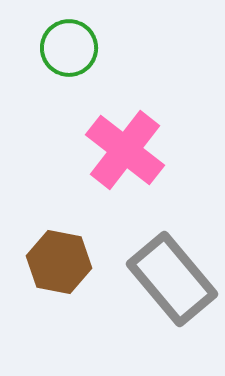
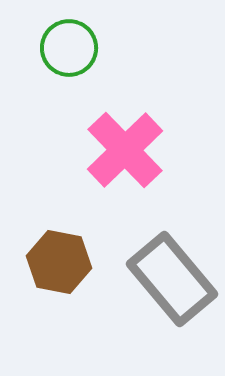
pink cross: rotated 8 degrees clockwise
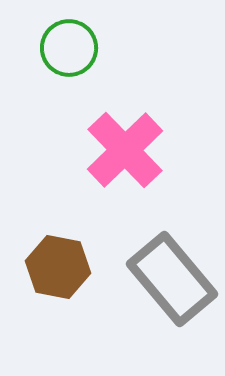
brown hexagon: moved 1 px left, 5 px down
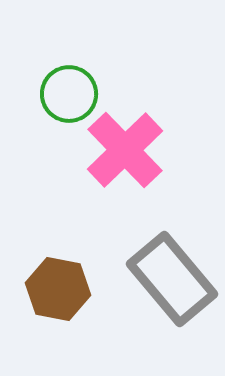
green circle: moved 46 px down
brown hexagon: moved 22 px down
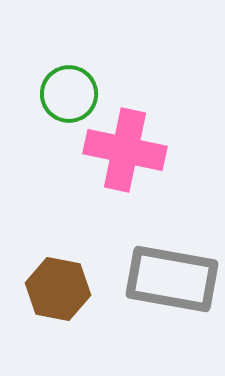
pink cross: rotated 34 degrees counterclockwise
gray rectangle: rotated 40 degrees counterclockwise
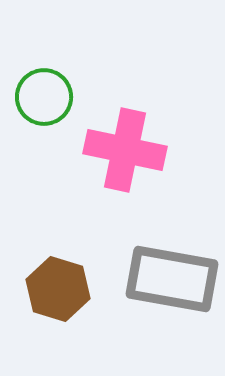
green circle: moved 25 px left, 3 px down
brown hexagon: rotated 6 degrees clockwise
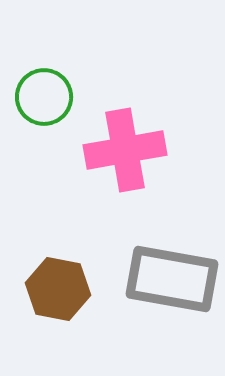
pink cross: rotated 22 degrees counterclockwise
brown hexagon: rotated 6 degrees counterclockwise
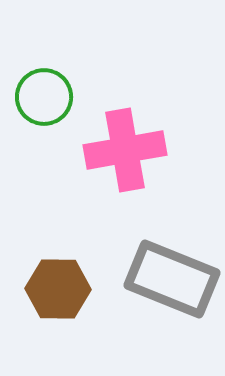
gray rectangle: rotated 12 degrees clockwise
brown hexagon: rotated 10 degrees counterclockwise
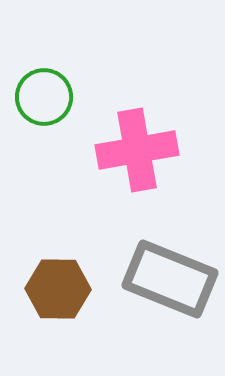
pink cross: moved 12 px right
gray rectangle: moved 2 px left
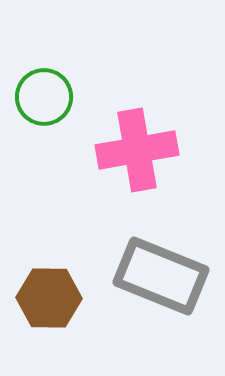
gray rectangle: moved 9 px left, 3 px up
brown hexagon: moved 9 px left, 9 px down
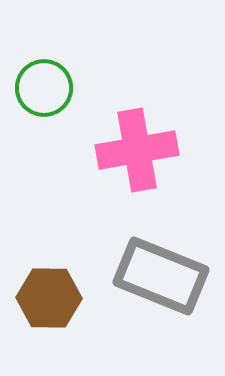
green circle: moved 9 px up
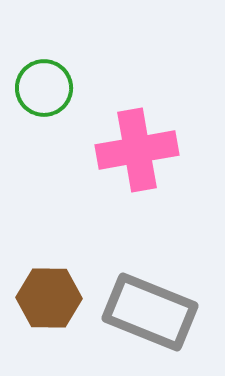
gray rectangle: moved 11 px left, 36 px down
